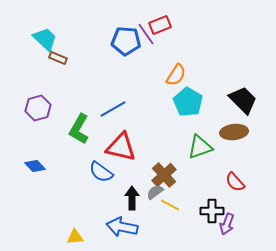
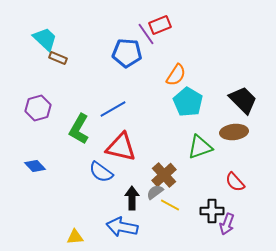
blue pentagon: moved 1 px right, 12 px down
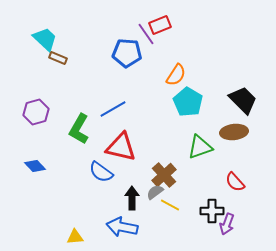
purple hexagon: moved 2 px left, 4 px down
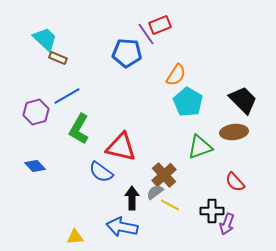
blue line: moved 46 px left, 13 px up
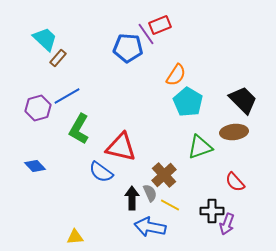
blue pentagon: moved 1 px right, 5 px up
brown rectangle: rotated 72 degrees counterclockwise
purple hexagon: moved 2 px right, 4 px up
gray semicircle: moved 5 px left, 1 px down; rotated 102 degrees clockwise
blue arrow: moved 28 px right
